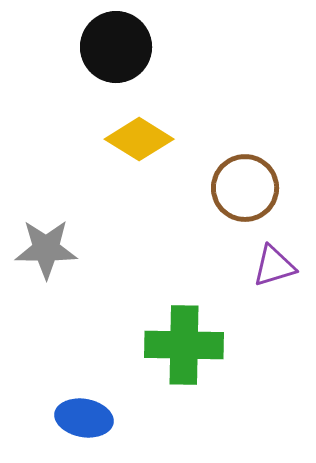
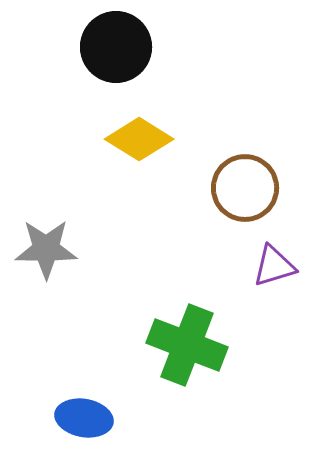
green cross: moved 3 px right; rotated 20 degrees clockwise
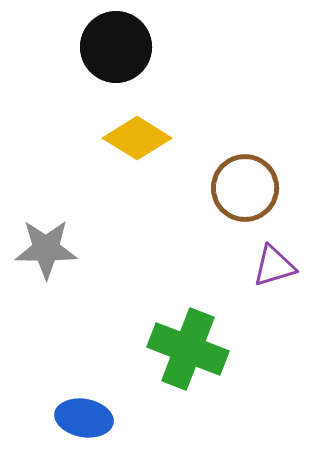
yellow diamond: moved 2 px left, 1 px up
green cross: moved 1 px right, 4 px down
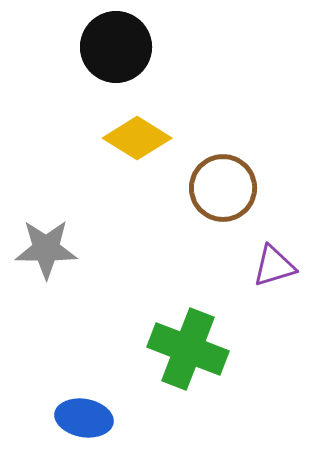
brown circle: moved 22 px left
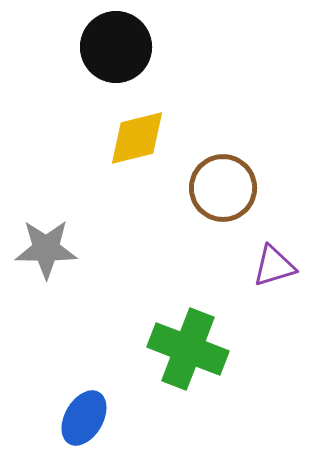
yellow diamond: rotated 46 degrees counterclockwise
blue ellipse: rotated 70 degrees counterclockwise
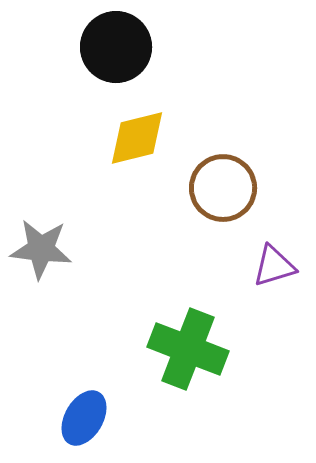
gray star: moved 5 px left; rotated 6 degrees clockwise
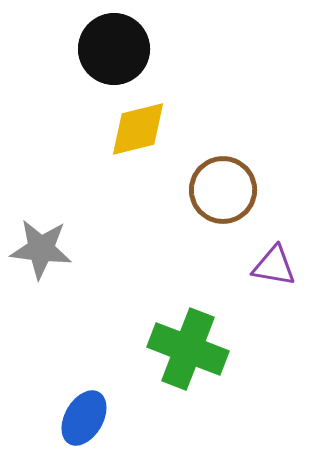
black circle: moved 2 px left, 2 px down
yellow diamond: moved 1 px right, 9 px up
brown circle: moved 2 px down
purple triangle: rotated 27 degrees clockwise
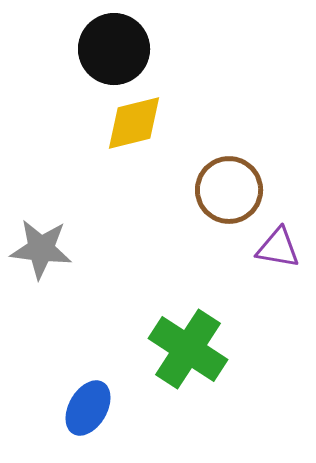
yellow diamond: moved 4 px left, 6 px up
brown circle: moved 6 px right
purple triangle: moved 4 px right, 18 px up
green cross: rotated 12 degrees clockwise
blue ellipse: moved 4 px right, 10 px up
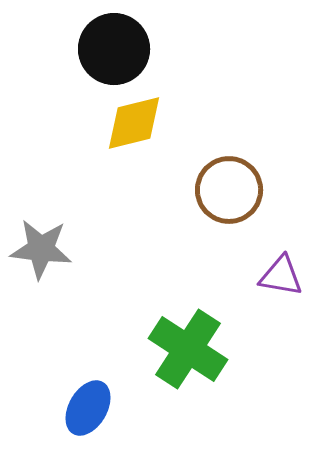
purple triangle: moved 3 px right, 28 px down
